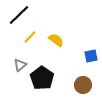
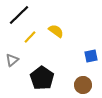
yellow semicircle: moved 9 px up
gray triangle: moved 8 px left, 5 px up
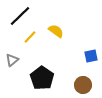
black line: moved 1 px right, 1 px down
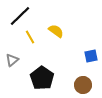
yellow line: rotated 72 degrees counterclockwise
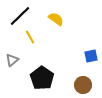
yellow semicircle: moved 12 px up
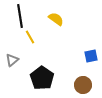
black line: rotated 55 degrees counterclockwise
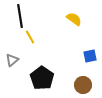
yellow semicircle: moved 18 px right
blue square: moved 1 px left
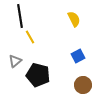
yellow semicircle: rotated 28 degrees clockwise
blue square: moved 12 px left; rotated 16 degrees counterclockwise
gray triangle: moved 3 px right, 1 px down
black pentagon: moved 4 px left, 3 px up; rotated 20 degrees counterclockwise
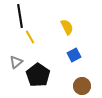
yellow semicircle: moved 7 px left, 8 px down
blue square: moved 4 px left, 1 px up
gray triangle: moved 1 px right, 1 px down
black pentagon: rotated 20 degrees clockwise
brown circle: moved 1 px left, 1 px down
